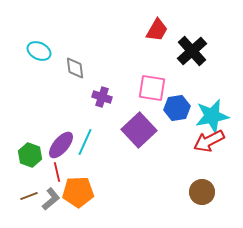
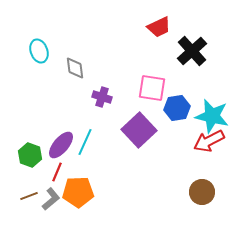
red trapezoid: moved 2 px right, 3 px up; rotated 35 degrees clockwise
cyan ellipse: rotated 45 degrees clockwise
cyan star: rotated 24 degrees clockwise
red line: rotated 36 degrees clockwise
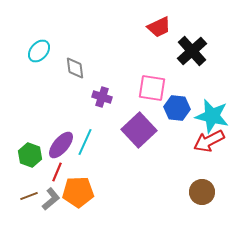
cyan ellipse: rotated 60 degrees clockwise
blue hexagon: rotated 15 degrees clockwise
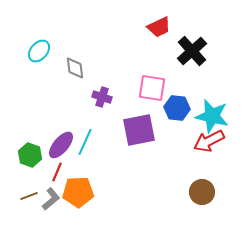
purple square: rotated 32 degrees clockwise
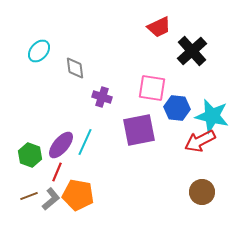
red arrow: moved 9 px left
orange pentagon: moved 3 px down; rotated 12 degrees clockwise
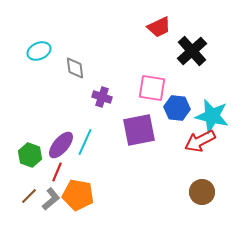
cyan ellipse: rotated 25 degrees clockwise
brown line: rotated 24 degrees counterclockwise
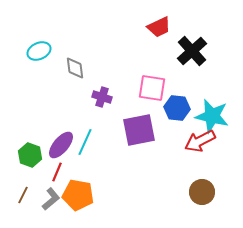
brown line: moved 6 px left, 1 px up; rotated 18 degrees counterclockwise
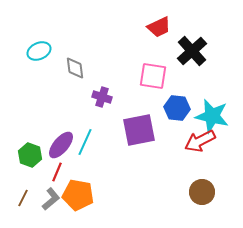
pink square: moved 1 px right, 12 px up
brown line: moved 3 px down
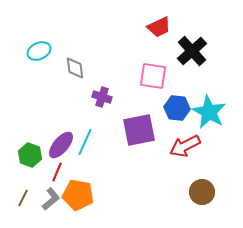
cyan star: moved 3 px left, 4 px up; rotated 16 degrees clockwise
red arrow: moved 15 px left, 5 px down
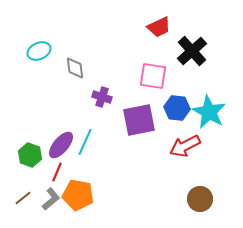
purple square: moved 10 px up
brown circle: moved 2 px left, 7 px down
brown line: rotated 24 degrees clockwise
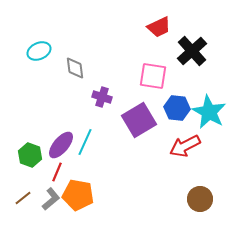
purple square: rotated 20 degrees counterclockwise
